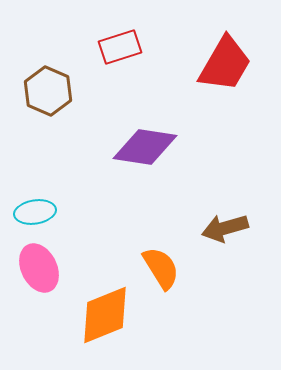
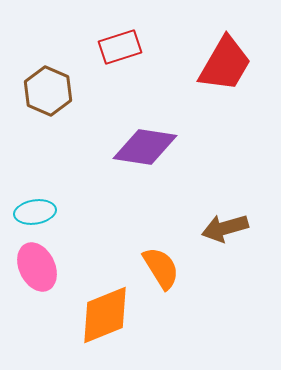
pink ellipse: moved 2 px left, 1 px up
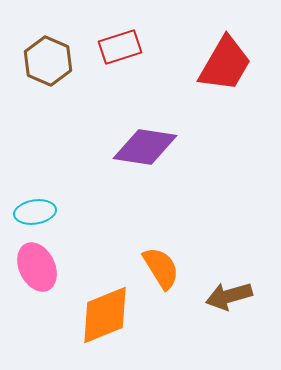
brown hexagon: moved 30 px up
brown arrow: moved 4 px right, 68 px down
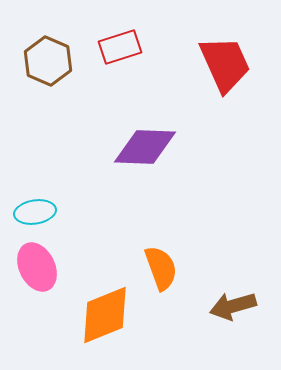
red trapezoid: rotated 54 degrees counterclockwise
purple diamond: rotated 6 degrees counterclockwise
orange semicircle: rotated 12 degrees clockwise
brown arrow: moved 4 px right, 10 px down
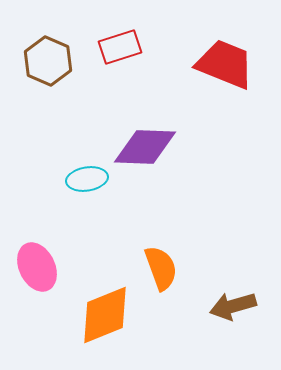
red trapezoid: rotated 44 degrees counterclockwise
cyan ellipse: moved 52 px right, 33 px up
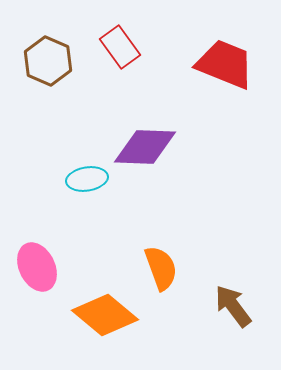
red rectangle: rotated 72 degrees clockwise
brown arrow: rotated 69 degrees clockwise
orange diamond: rotated 62 degrees clockwise
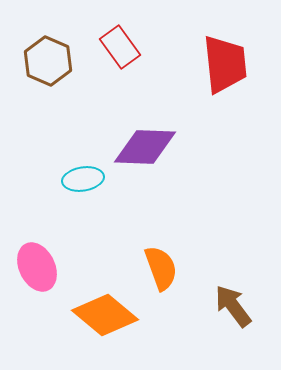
red trapezoid: rotated 62 degrees clockwise
cyan ellipse: moved 4 px left
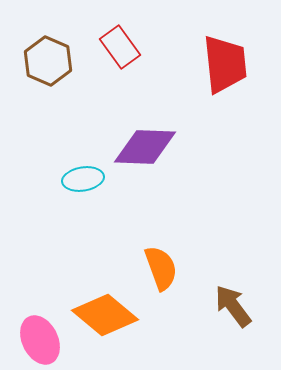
pink ellipse: moved 3 px right, 73 px down
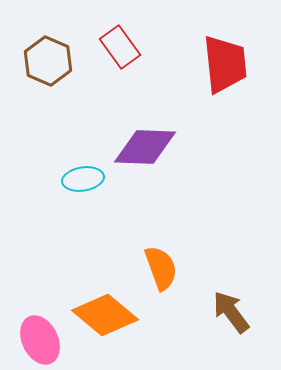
brown arrow: moved 2 px left, 6 px down
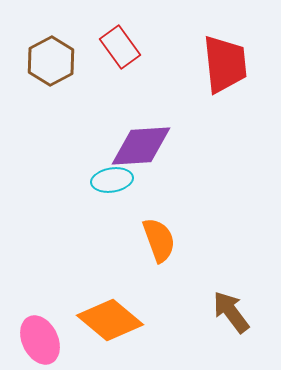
brown hexagon: moved 3 px right; rotated 9 degrees clockwise
purple diamond: moved 4 px left, 1 px up; rotated 6 degrees counterclockwise
cyan ellipse: moved 29 px right, 1 px down
orange semicircle: moved 2 px left, 28 px up
orange diamond: moved 5 px right, 5 px down
